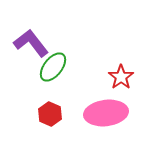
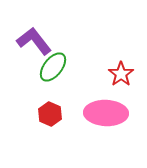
purple L-shape: moved 3 px right, 2 px up
red star: moved 3 px up
pink ellipse: rotated 9 degrees clockwise
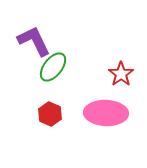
purple L-shape: rotated 12 degrees clockwise
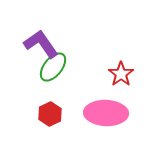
purple L-shape: moved 7 px right, 3 px down; rotated 9 degrees counterclockwise
red hexagon: rotated 10 degrees clockwise
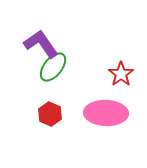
red hexagon: rotated 10 degrees counterclockwise
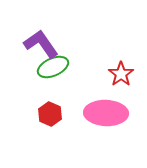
green ellipse: rotated 28 degrees clockwise
